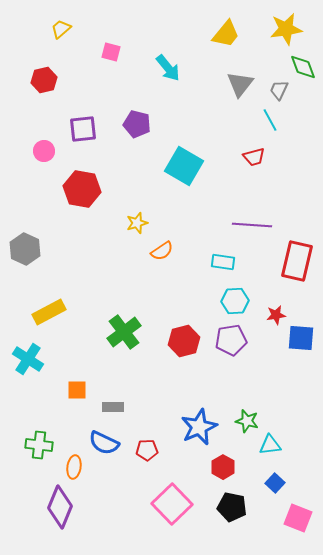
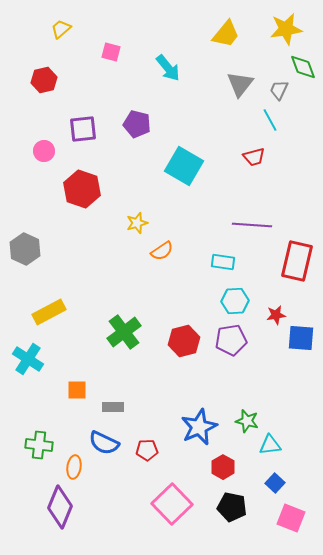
red hexagon at (82, 189): rotated 9 degrees clockwise
pink square at (298, 518): moved 7 px left
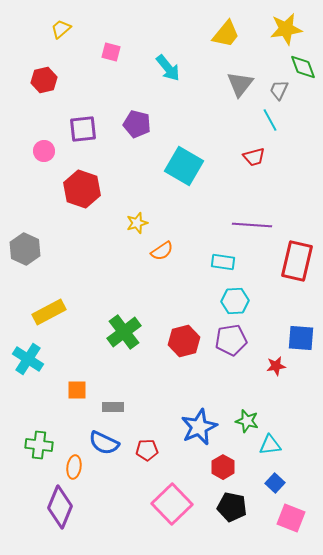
red star at (276, 315): moved 51 px down
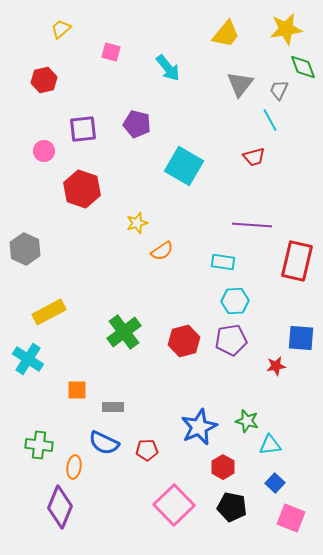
pink square at (172, 504): moved 2 px right, 1 px down
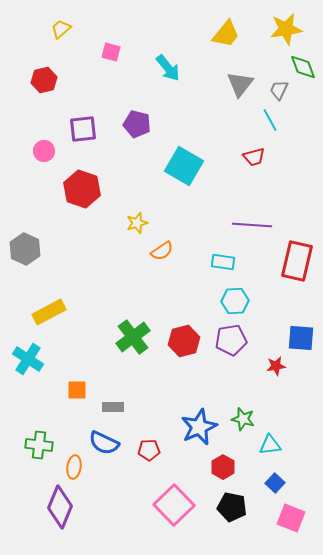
green cross at (124, 332): moved 9 px right, 5 px down
green star at (247, 421): moved 4 px left, 2 px up
red pentagon at (147, 450): moved 2 px right
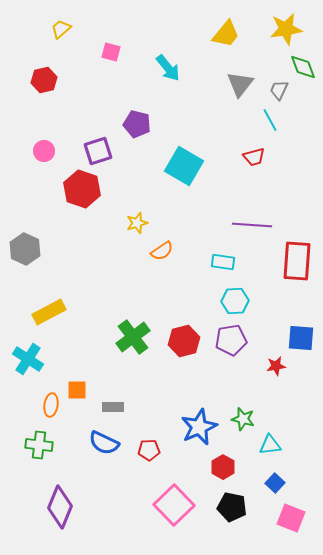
purple square at (83, 129): moved 15 px right, 22 px down; rotated 12 degrees counterclockwise
red rectangle at (297, 261): rotated 9 degrees counterclockwise
orange ellipse at (74, 467): moved 23 px left, 62 px up
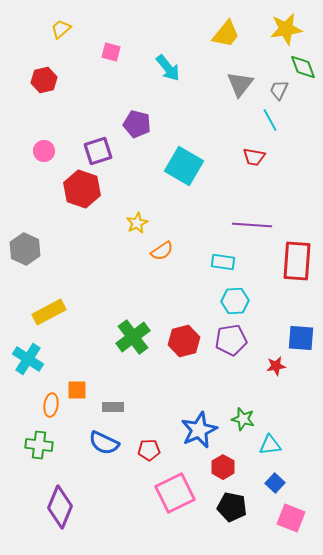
red trapezoid at (254, 157): rotated 25 degrees clockwise
yellow star at (137, 223): rotated 10 degrees counterclockwise
blue star at (199, 427): moved 3 px down
pink square at (174, 505): moved 1 px right, 12 px up; rotated 18 degrees clockwise
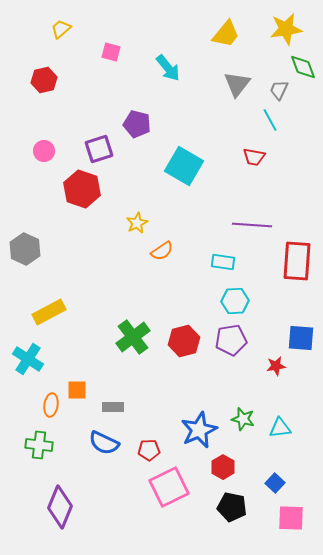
gray triangle at (240, 84): moved 3 px left
purple square at (98, 151): moved 1 px right, 2 px up
cyan triangle at (270, 445): moved 10 px right, 17 px up
pink square at (175, 493): moved 6 px left, 6 px up
pink square at (291, 518): rotated 20 degrees counterclockwise
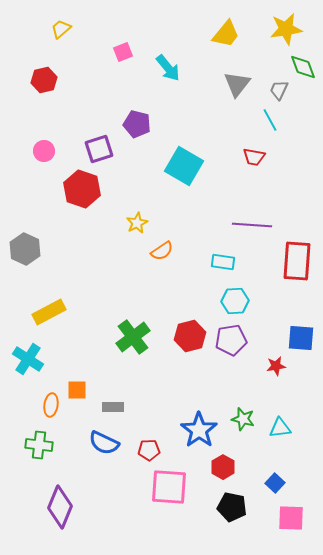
pink square at (111, 52): moved 12 px right; rotated 36 degrees counterclockwise
red hexagon at (184, 341): moved 6 px right, 5 px up
blue star at (199, 430): rotated 12 degrees counterclockwise
pink square at (169, 487): rotated 30 degrees clockwise
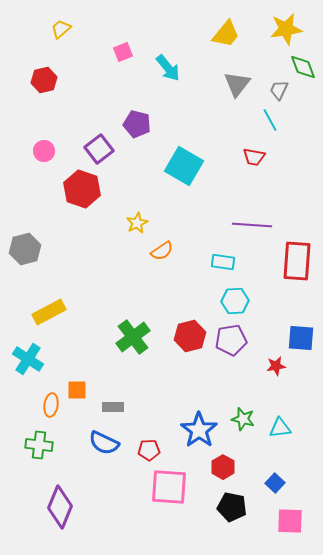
purple square at (99, 149): rotated 20 degrees counterclockwise
gray hexagon at (25, 249): rotated 20 degrees clockwise
pink square at (291, 518): moved 1 px left, 3 px down
